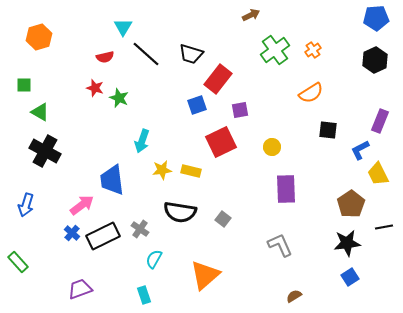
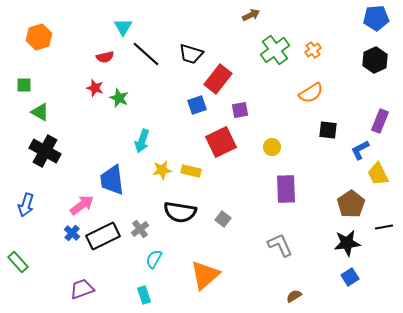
gray cross at (140, 229): rotated 18 degrees clockwise
purple trapezoid at (80, 289): moved 2 px right
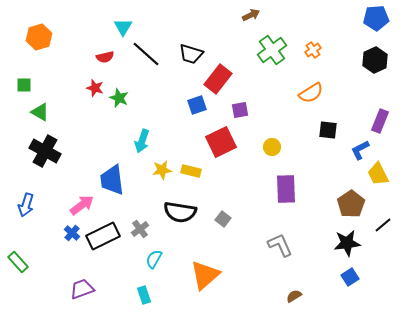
green cross at (275, 50): moved 3 px left
black line at (384, 227): moved 1 px left, 2 px up; rotated 30 degrees counterclockwise
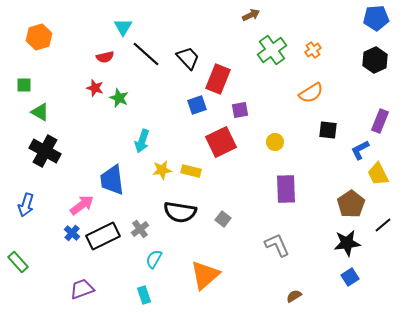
black trapezoid at (191, 54): moved 3 px left, 4 px down; rotated 150 degrees counterclockwise
red rectangle at (218, 79): rotated 16 degrees counterclockwise
yellow circle at (272, 147): moved 3 px right, 5 px up
gray L-shape at (280, 245): moved 3 px left
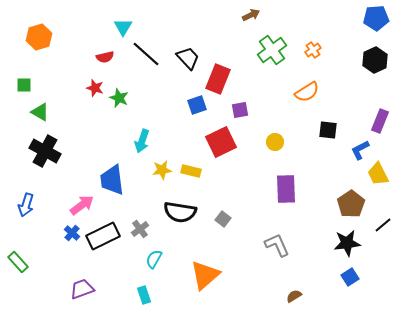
orange semicircle at (311, 93): moved 4 px left, 1 px up
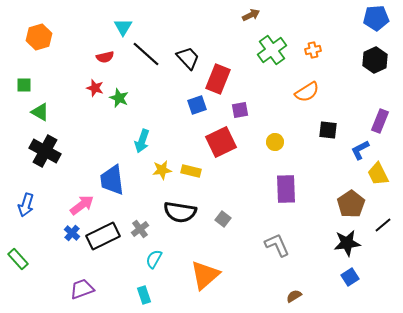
orange cross at (313, 50): rotated 21 degrees clockwise
green rectangle at (18, 262): moved 3 px up
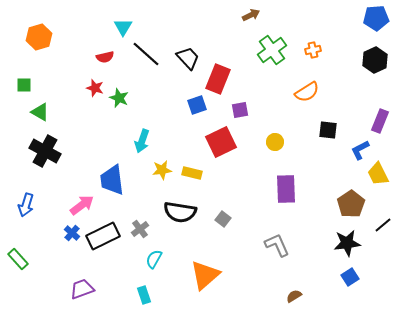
yellow rectangle at (191, 171): moved 1 px right, 2 px down
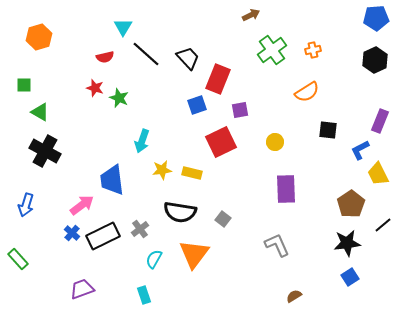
orange triangle at (205, 275): moved 11 px left, 21 px up; rotated 12 degrees counterclockwise
